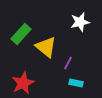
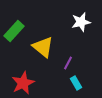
white star: moved 1 px right
green rectangle: moved 7 px left, 3 px up
yellow triangle: moved 3 px left
cyan rectangle: rotated 48 degrees clockwise
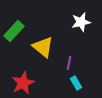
purple line: moved 1 px right; rotated 16 degrees counterclockwise
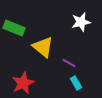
green rectangle: moved 3 px up; rotated 70 degrees clockwise
purple line: rotated 72 degrees counterclockwise
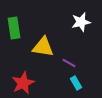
green rectangle: rotated 60 degrees clockwise
yellow triangle: rotated 30 degrees counterclockwise
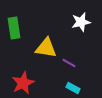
yellow triangle: moved 3 px right, 1 px down
cyan rectangle: moved 3 px left, 5 px down; rotated 32 degrees counterclockwise
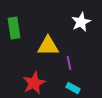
white star: rotated 12 degrees counterclockwise
yellow triangle: moved 2 px right, 2 px up; rotated 10 degrees counterclockwise
purple line: rotated 48 degrees clockwise
red star: moved 11 px right
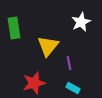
yellow triangle: rotated 50 degrees counterclockwise
red star: rotated 10 degrees clockwise
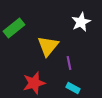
green rectangle: rotated 60 degrees clockwise
